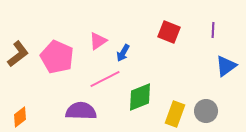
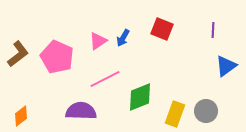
red square: moved 7 px left, 3 px up
blue arrow: moved 15 px up
orange diamond: moved 1 px right, 1 px up
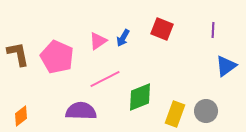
brown L-shape: rotated 64 degrees counterclockwise
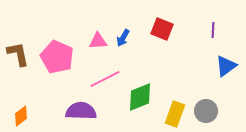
pink triangle: rotated 30 degrees clockwise
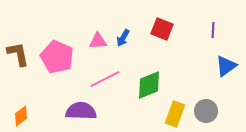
green diamond: moved 9 px right, 12 px up
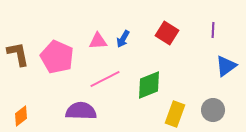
red square: moved 5 px right, 4 px down; rotated 10 degrees clockwise
blue arrow: moved 1 px down
gray circle: moved 7 px right, 1 px up
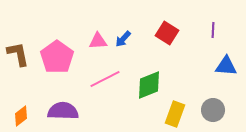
blue arrow: rotated 12 degrees clockwise
pink pentagon: rotated 12 degrees clockwise
blue triangle: rotated 40 degrees clockwise
purple semicircle: moved 18 px left
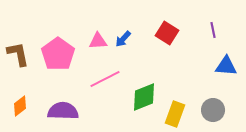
purple line: rotated 14 degrees counterclockwise
pink pentagon: moved 1 px right, 3 px up
green diamond: moved 5 px left, 12 px down
orange diamond: moved 1 px left, 10 px up
